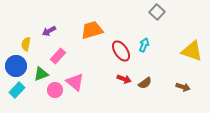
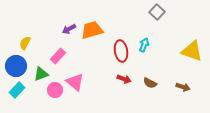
purple arrow: moved 20 px right, 2 px up
yellow semicircle: moved 1 px left, 1 px up; rotated 16 degrees clockwise
red ellipse: rotated 25 degrees clockwise
brown semicircle: moved 5 px right; rotated 64 degrees clockwise
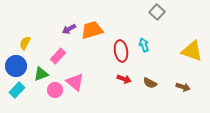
cyan arrow: rotated 40 degrees counterclockwise
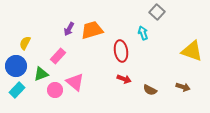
purple arrow: rotated 32 degrees counterclockwise
cyan arrow: moved 1 px left, 12 px up
brown semicircle: moved 7 px down
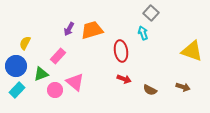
gray square: moved 6 px left, 1 px down
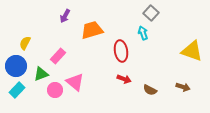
purple arrow: moved 4 px left, 13 px up
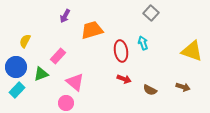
cyan arrow: moved 10 px down
yellow semicircle: moved 2 px up
blue circle: moved 1 px down
pink circle: moved 11 px right, 13 px down
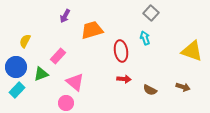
cyan arrow: moved 2 px right, 5 px up
red arrow: rotated 16 degrees counterclockwise
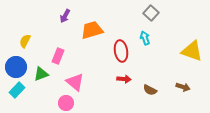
pink rectangle: rotated 21 degrees counterclockwise
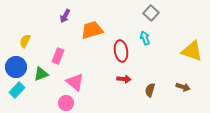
brown semicircle: rotated 80 degrees clockwise
